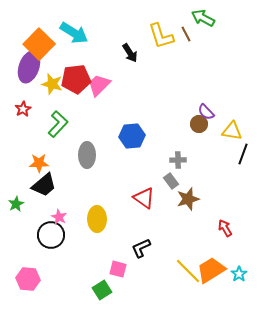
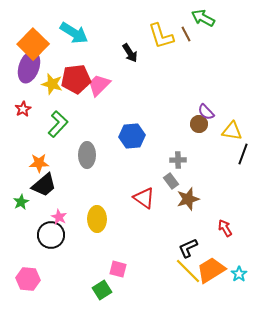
orange square: moved 6 px left
green star: moved 5 px right, 2 px up
black L-shape: moved 47 px right
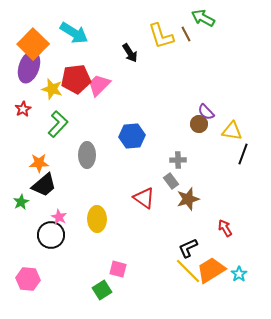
yellow star: moved 5 px down
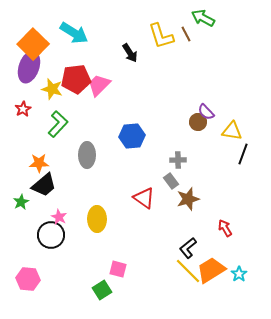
brown circle: moved 1 px left, 2 px up
black L-shape: rotated 15 degrees counterclockwise
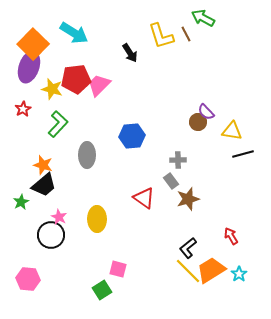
black line: rotated 55 degrees clockwise
orange star: moved 4 px right, 2 px down; rotated 18 degrees clockwise
red arrow: moved 6 px right, 8 px down
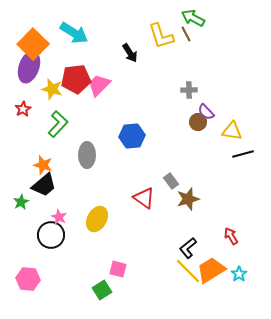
green arrow: moved 10 px left
gray cross: moved 11 px right, 70 px up
yellow ellipse: rotated 30 degrees clockwise
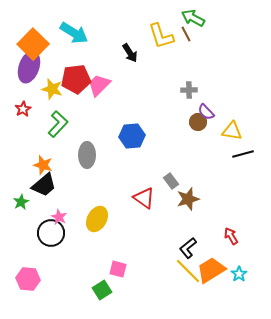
black circle: moved 2 px up
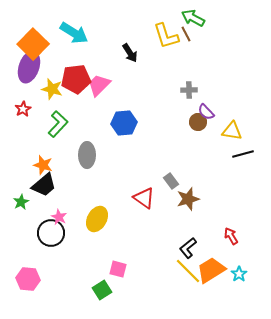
yellow L-shape: moved 5 px right
blue hexagon: moved 8 px left, 13 px up
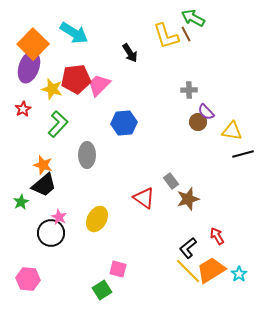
red arrow: moved 14 px left
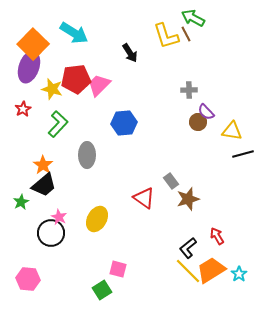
orange star: rotated 18 degrees clockwise
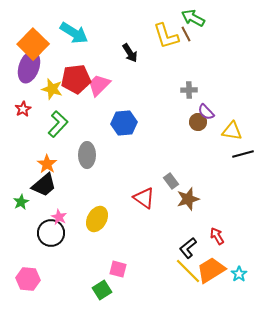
orange star: moved 4 px right, 1 px up
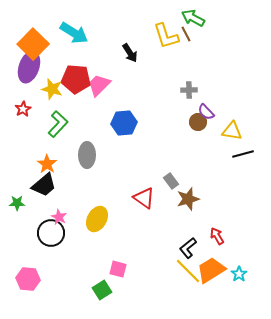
red pentagon: rotated 12 degrees clockwise
green star: moved 4 px left, 1 px down; rotated 28 degrees clockwise
